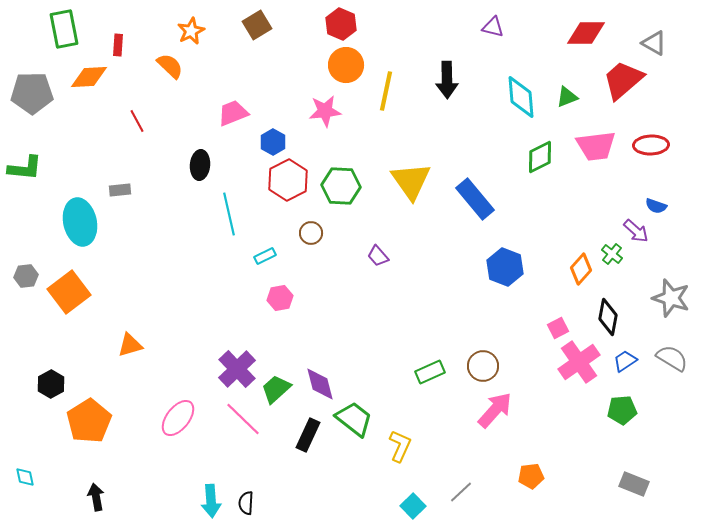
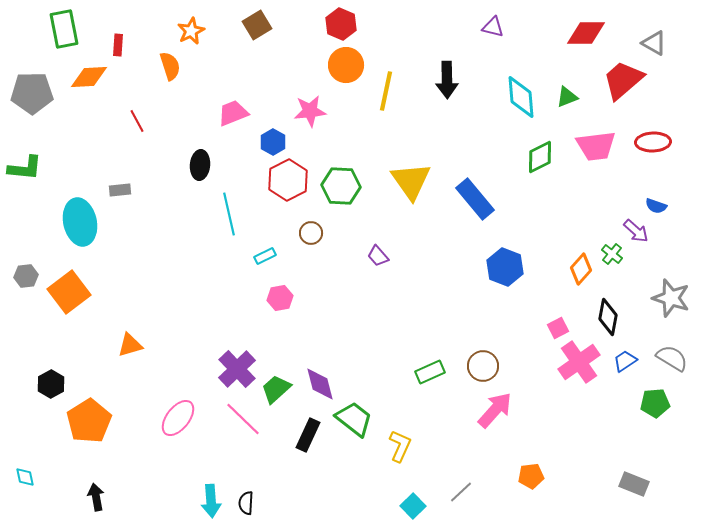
orange semicircle at (170, 66): rotated 28 degrees clockwise
pink star at (325, 111): moved 15 px left
red ellipse at (651, 145): moved 2 px right, 3 px up
green pentagon at (622, 410): moved 33 px right, 7 px up
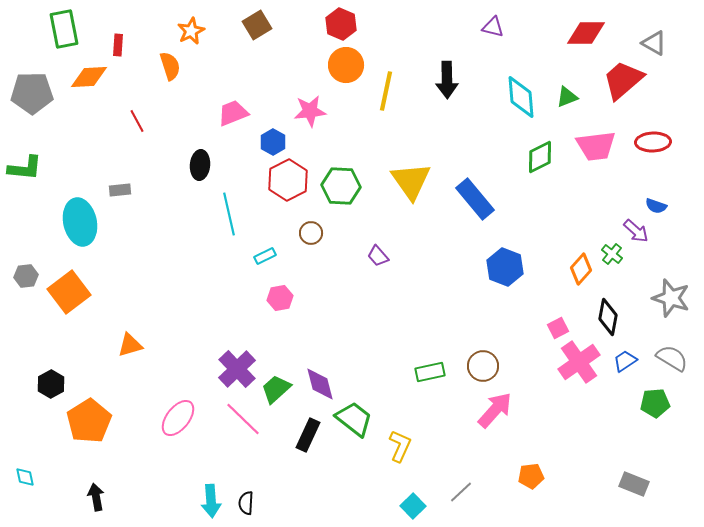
green rectangle at (430, 372): rotated 12 degrees clockwise
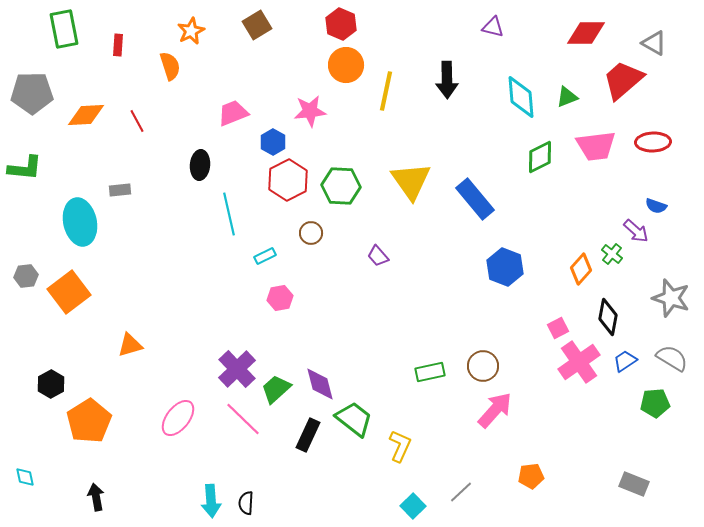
orange diamond at (89, 77): moved 3 px left, 38 px down
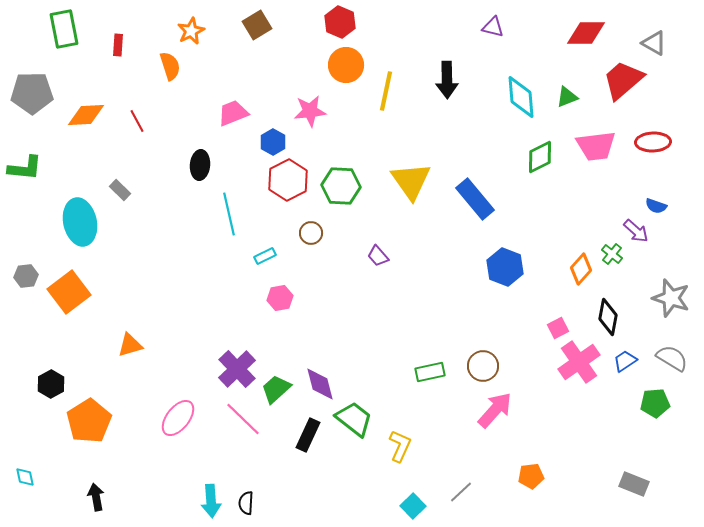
red hexagon at (341, 24): moved 1 px left, 2 px up
gray rectangle at (120, 190): rotated 50 degrees clockwise
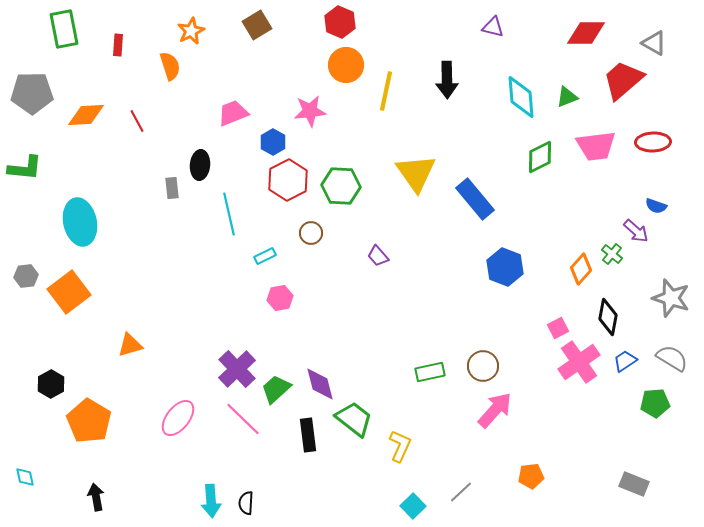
yellow triangle at (411, 181): moved 5 px right, 8 px up
gray rectangle at (120, 190): moved 52 px right, 2 px up; rotated 40 degrees clockwise
orange pentagon at (89, 421): rotated 9 degrees counterclockwise
black rectangle at (308, 435): rotated 32 degrees counterclockwise
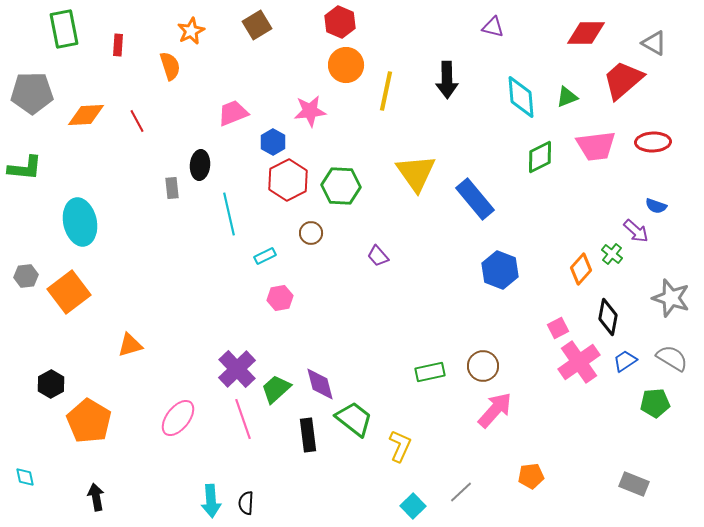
blue hexagon at (505, 267): moved 5 px left, 3 px down
pink line at (243, 419): rotated 27 degrees clockwise
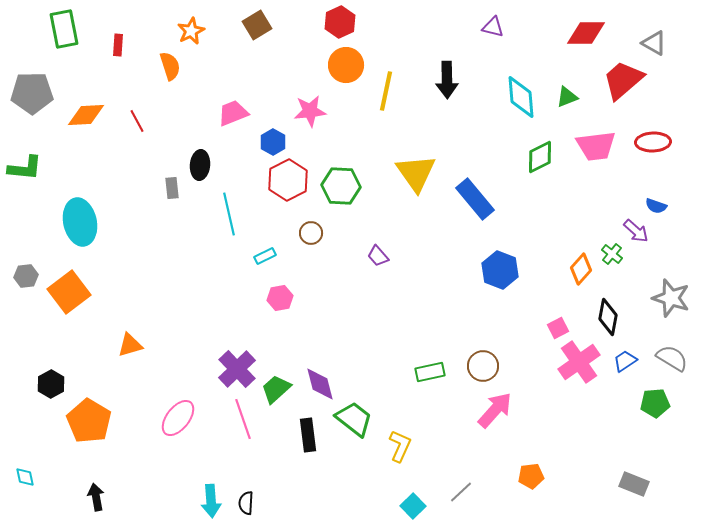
red hexagon at (340, 22): rotated 12 degrees clockwise
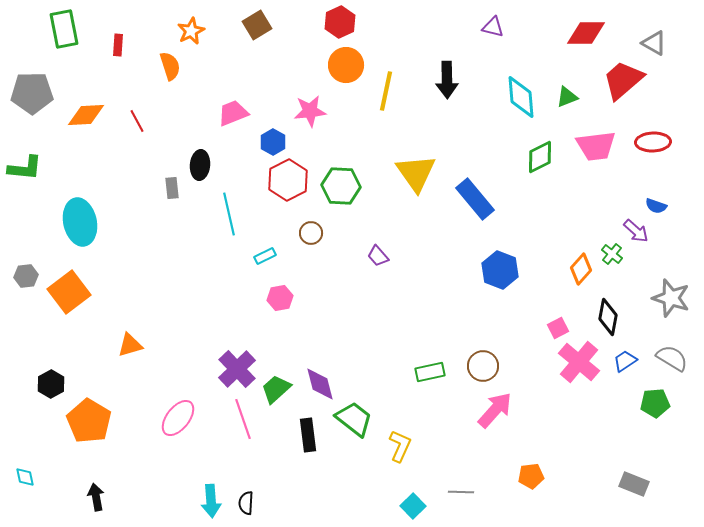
pink cross at (579, 362): rotated 15 degrees counterclockwise
gray line at (461, 492): rotated 45 degrees clockwise
